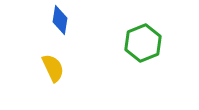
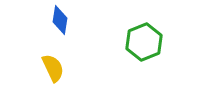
green hexagon: moved 1 px right, 1 px up
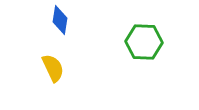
green hexagon: rotated 24 degrees clockwise
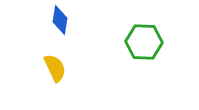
yellow semicircle: moved 2 px right
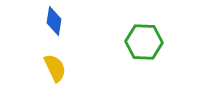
blue diamond: moved 6 px left, 1 px down
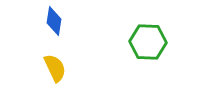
green hexagon: moved 4 px right
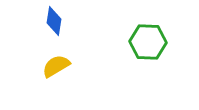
yellow semicircle: moved 1 px right, 2 px up; rotated 96 degrees counterclockwise
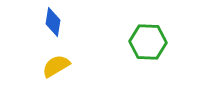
blue diamond: moved 1 px left, 1 px down
